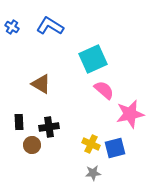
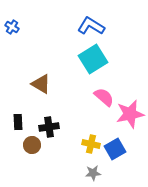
blue L-shape: moved 41 px right
cyan square: rotated 8 degrees counterclockwise
pink semicircle: moved 7 px down
black rectangle: moved 1 px left
yellow cross: rotated 12 degrees counterclockwise
blue square: moved 1 px down; rotated 15 degrees counterclockwise
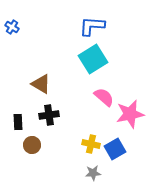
blue L-shape: moved 1 px right; rotated 28 degrees counterclockwise
black cross: moved 12 px up
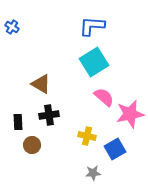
cyan square: moved 1 px right, 3 px down
yellow cross: moved 4 px left, 8 px up
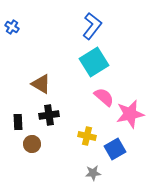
blue L-shape: rotated 124 degrees clockwise
brown circle: moved 1 px up
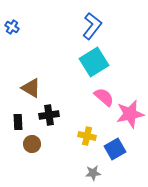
brown triangle: moved 10 px left, 4 px down
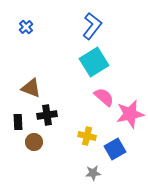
blue cross: moved 14 px right; rotated 16 degrees clockwise
brown triangle: rotated 10 degrees counterclockwise
black cross: moved 2 px left
brown circle: moved 2 px right, 2 px up
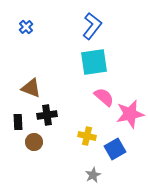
cyan square: rotated 24 degrees clockwise
gray star: moved 2 px down; rotated 21 degrees counterclockwise
